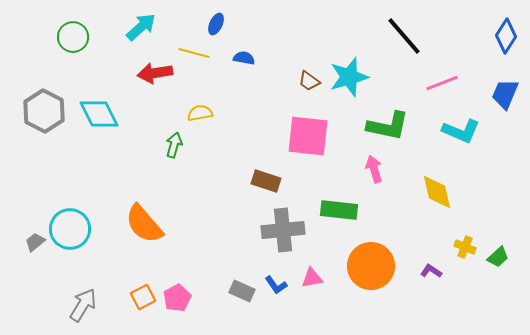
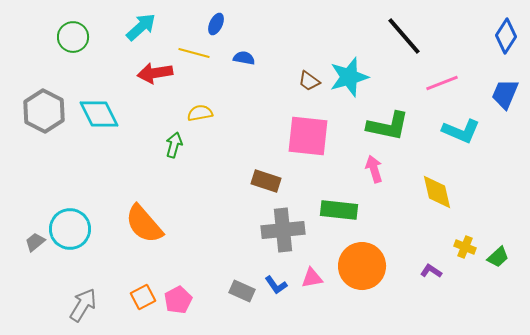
orange circle: moved 9 px left
pink pentagon: moved 1 px right, 2 px down
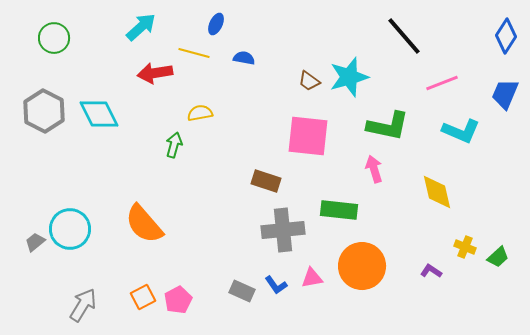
green circle: moved 19 px left, 1 px down
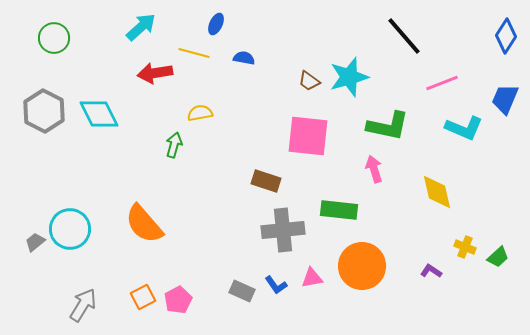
blue trapezoid: moved 5 px down
cyan L-shape: moved 3 px right, 3 px up
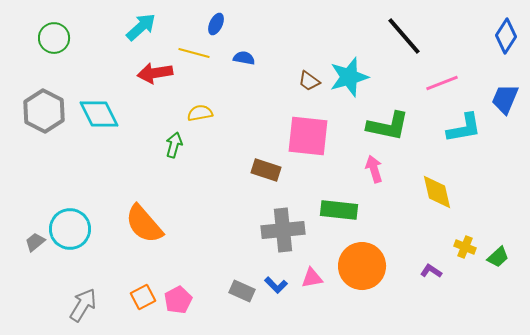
cyan L-shape: rotated 33 degrees counterclockwise
brown rectangle: moved 11 px up
blue L-shape: rotated 10 degrees counterclockwise
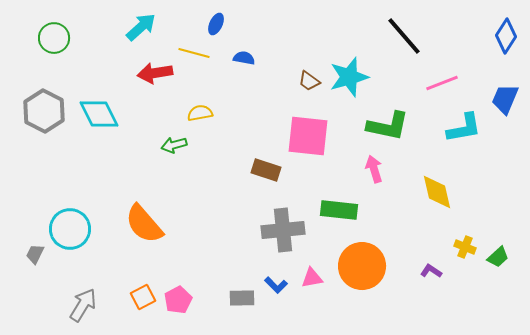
green arrow: rotated 120 degrees counterclockwise
gray trapezoid: moved 12 px down; rotated 25 degrees counterclockwise
gray rectangle: moved 7 px down; rotated 25 degrees counterclockwise
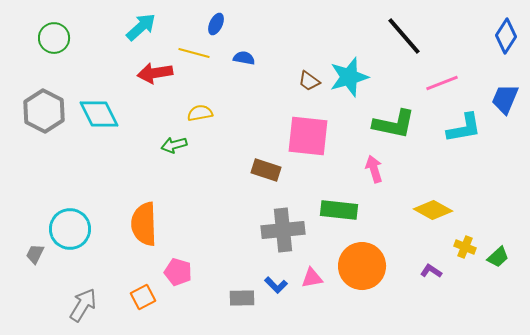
green L-shape: moved 6 px right, 2 px up
yellow diamond: moved 4 px left, 18 px down; rotated 48 degrees counterclockwise
orange semicircle: rotated 39 degrees clockwise
pink pentagon: moved 28 px up; rotated 28 degrees counterclockwise
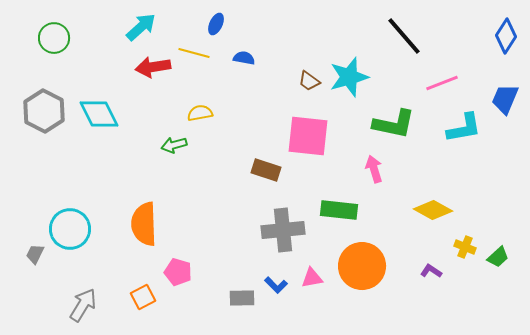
red arrow: moved 2 px left, 6 px up
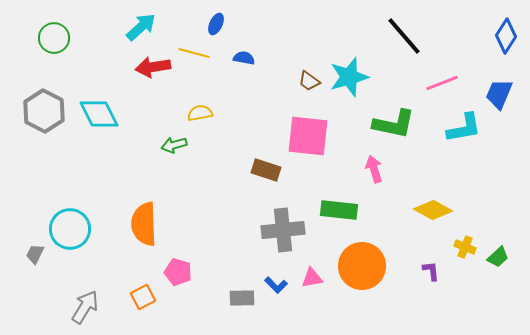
blue trapezoid: moved 6 px left, 5 px up
purple L-shape: rotated 50 degrees clockwise
gray arrow: moved 2 px right, 2 px down
